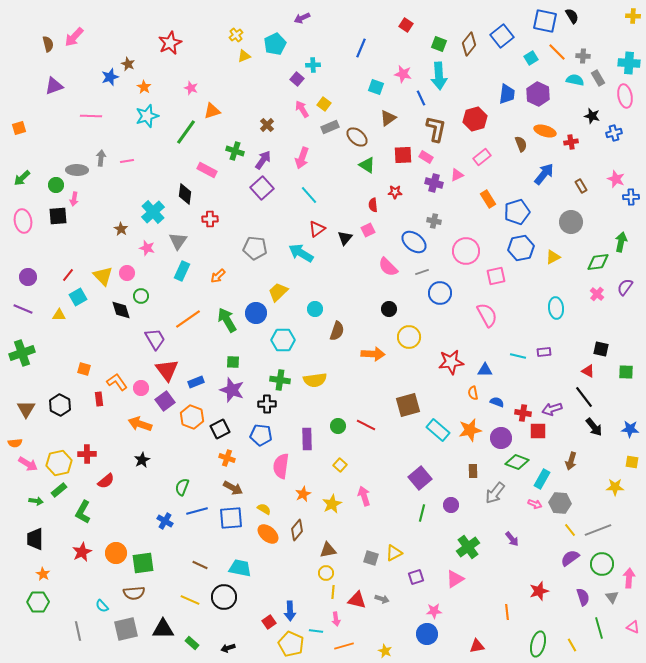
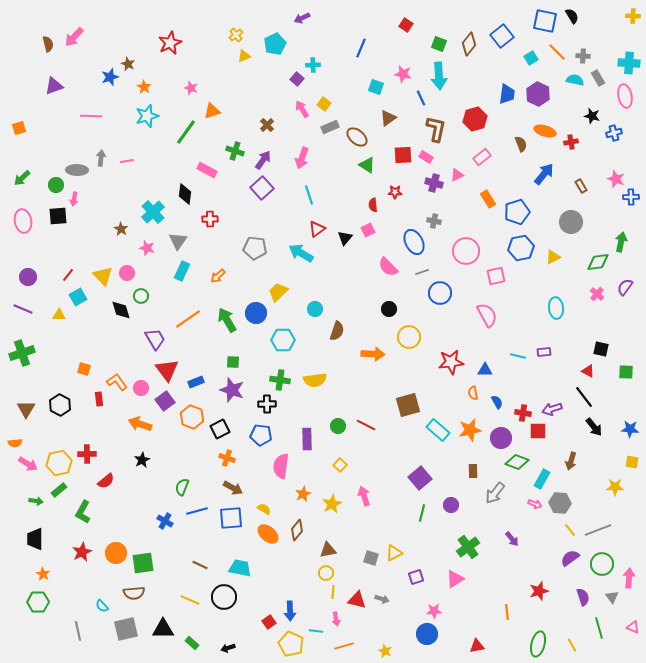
cyan line at (309, 195): rotated 24 degrees clockwise
blue ellipse at (414, 242): rotated 25 degrees clockwise
blue semicircle at (497, 402): rotated 40 degrees clockwise
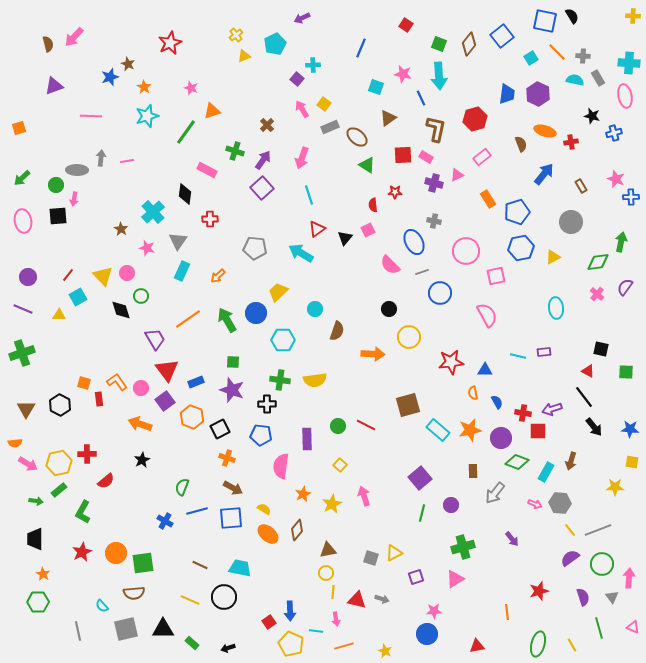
pink semicircle at (388, 267): moved 2 px right, 2 px up
orange square at (84, 369): moved 14 px down
cyan rectangle at (542, 479): moved 4 px right, 7 px up
green cross at (468, 547): moved 5 px left; rotated 20 degrees clockwise
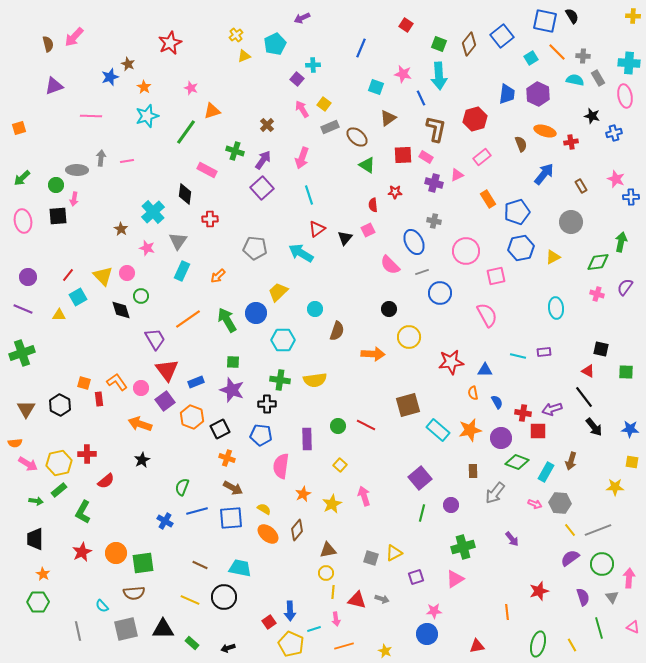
pink cross at (597, 294): rotated 24 degrees counterclockwise
cyan line at (316, 631): moved 2 px left, 2 px up; rotated 24 degrees counterclockwise
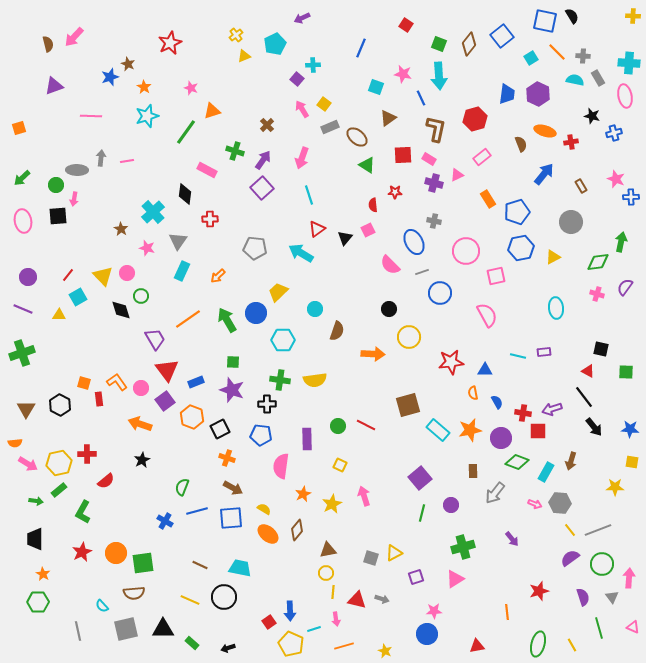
pink rectangle at (426, 157): moved 3 px right, 2 px down
yellow square at (340, 465): rotated 16 degrees counterclockwise
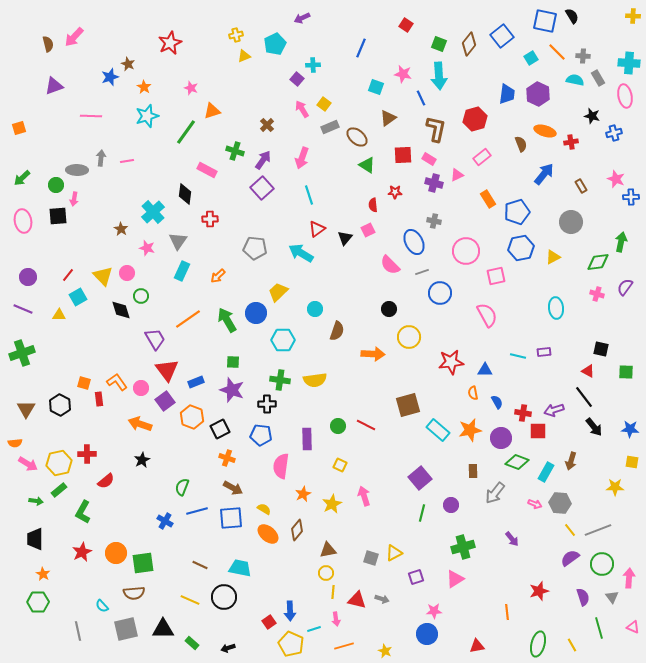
yellow cross at (236, 35): rotated 24 degrees clockwise
purple arrow at (552, 409): moved 2 px right, 1 px down
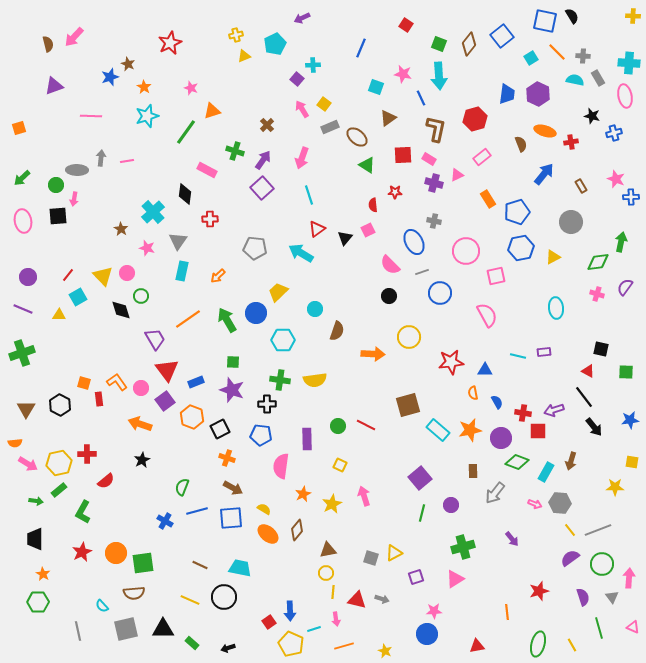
cyan rectangle at (182, 271): rotated 12 degrees counterclockwise
black circle at (389, 309): moved 13 px up
blue star at (630, 429): moved 9 px up; rotated 12 degrees counterclockwise
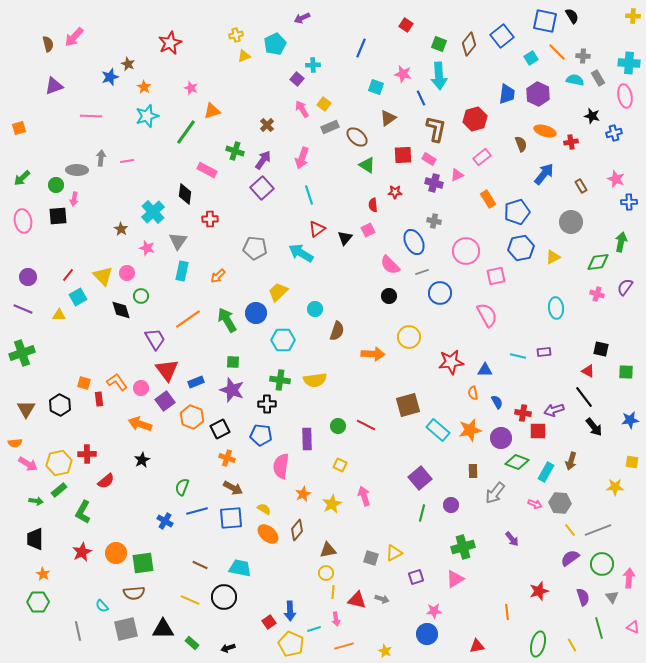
blue cross at (631, 197): moved 2 px left, 5 px down
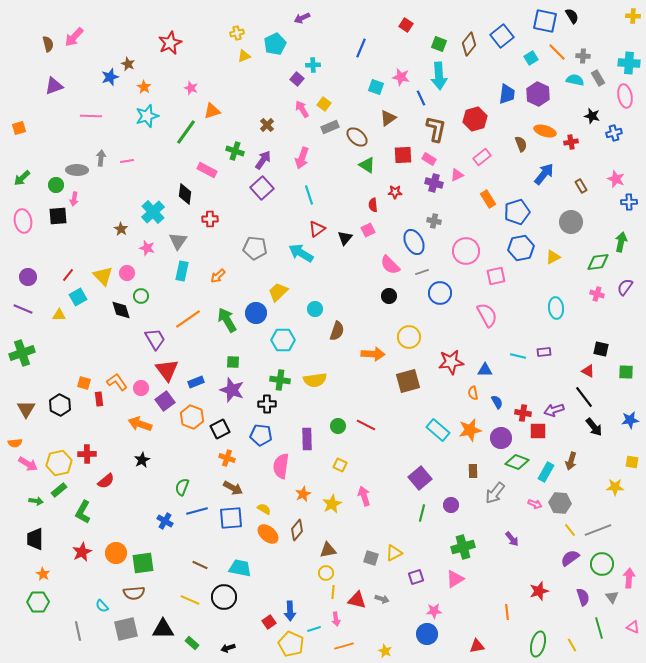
yellow cross at (236, 35): moved 1 px right, 2 px up
pink star at (403, 74): moved 2 px left, 3 px down
brown square at (408, 405): moved 24 px up
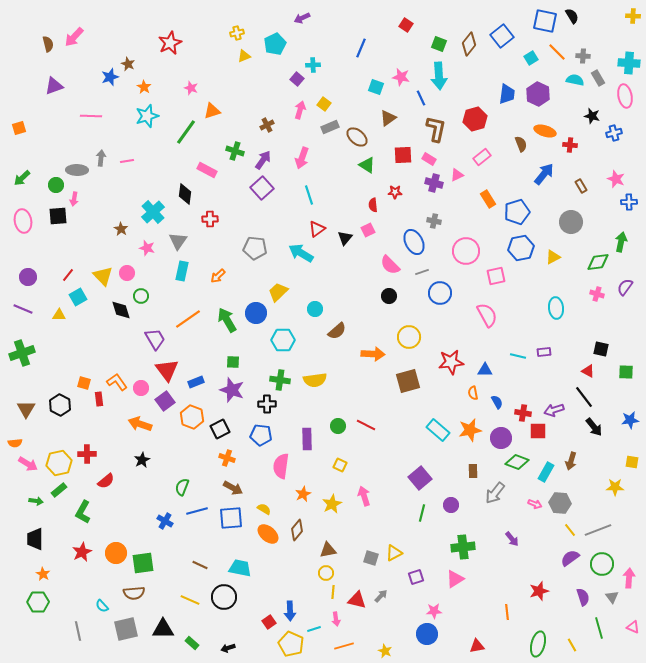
pink arrow at (302, 109): moved 2 px left, 1 px down; rotated 48 degrees clockwise
brown cross at (267, 125): rotated 16 degrees clockwise
red cross at (571, 142): moved 1 px left, 3 px down; rotated 16 degrees clockwise
brown semicircle at (337, 331): rotated 30 degrees clockwise
green cross at (463, 547): rotated 10 degrees clockwise
gray arrow at (382, 599): moved 1 px left, 3 px up; rotated 64 degrees counterclockwise
